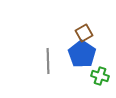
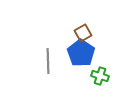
brown square: moved 1 px left
blue pentagon: moved 1 px left, 1 px up
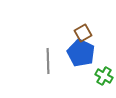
blue pentagon: rotated 8 degrees counterclockwise
green cross: moved 4 px right; rotated 12 degrees clockwise
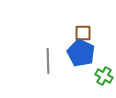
brown square: rotated 30 degrees clockwise
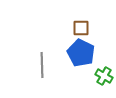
brown square: moved 2 px left, 5 px up
gray line: moved 6 px left, 4 px down
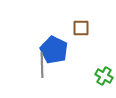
blue pentagon: moved 27 px left, 3 px up
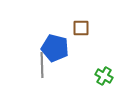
blue pentagon: moved 1 px right, 2 px up; rotated 12 degrees counterclockwise
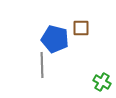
blue pentagon: moved 9 px up
green cross: moved 2 px left, 6 px down
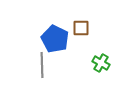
blue pentagon: rotated 12 degrees clockwise
green cross: moved 1 px left, 19 px up
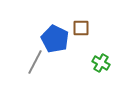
gray line: moved 7 px left, 3 px up; rotated 30 degrees clockwise
